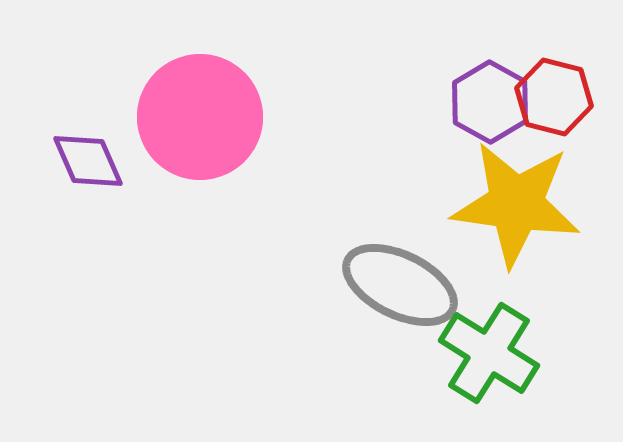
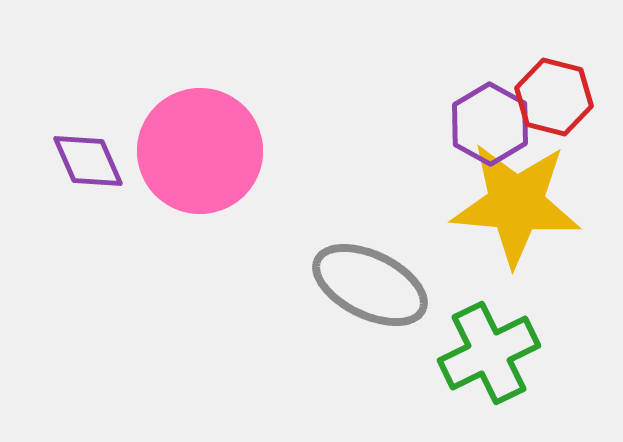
purple hexagon: moved 22 px down
pink circle: moved 34 px down
yellow star: rotated 3 degrees counterclockwise
gray ellipse: moved 30 px left
green cross: rotated 32 degrees clockwise
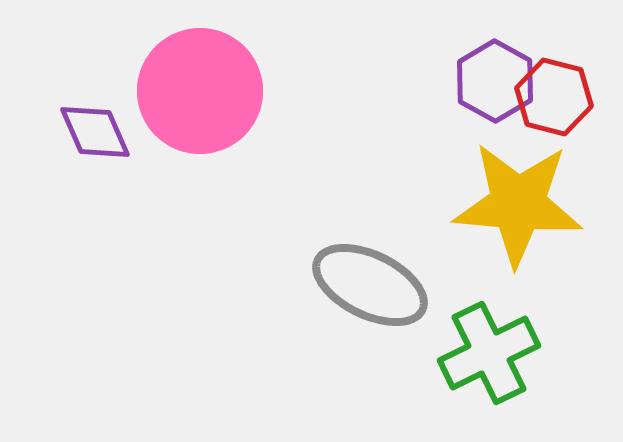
purple hexagon: moved 5 px right, 43 px up
pink circle: moved 60 px up
purple diamond: moved 7 px right, 29 px up
yellow star: moved 2 px right
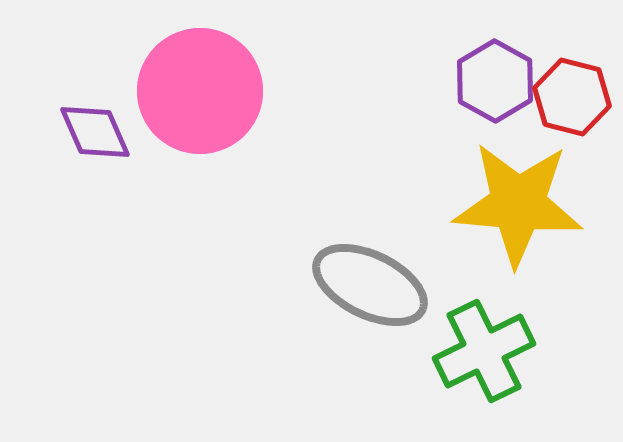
red hexagon: moved 18 px right
green cross: moved 5 px left, 2 px up
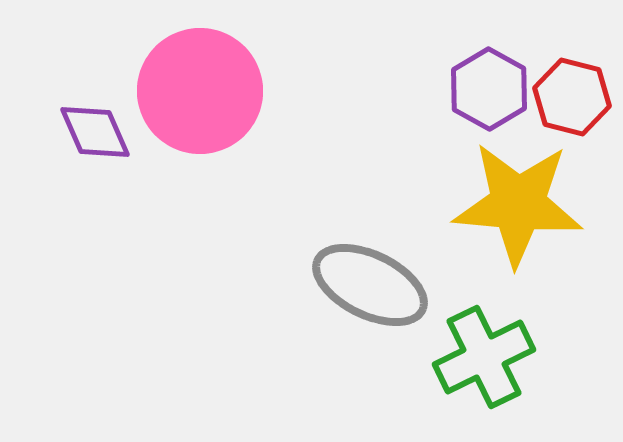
purple hexagon: moved 6 px left, 8 px down
green cross: moved 6 px down
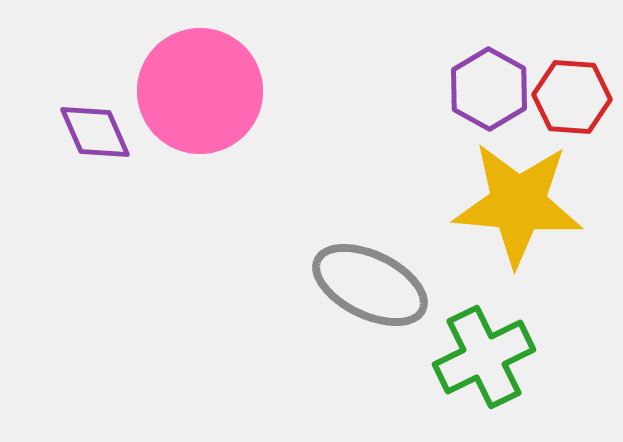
red hexagon: rotated 10 degrees counterclockwise
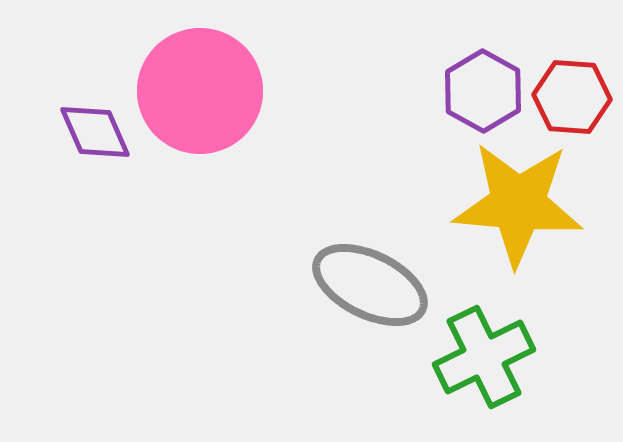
purple hexagon: moved 6 px left, 2 px down
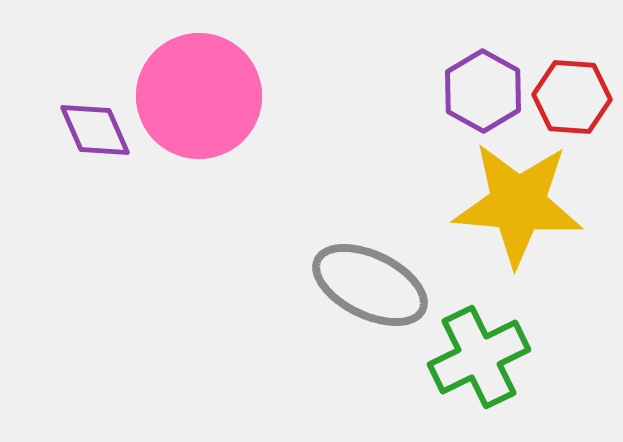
pink circle: moved 1 px left, 5 px down
purple diamond: moved 2 px up
green cross: moved 5 px left
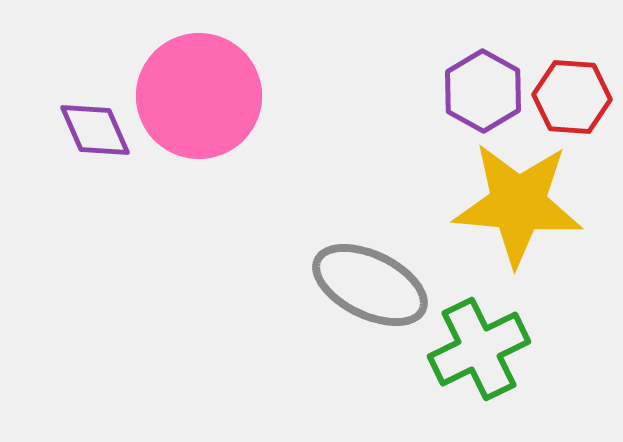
green cross: moved 8 px up
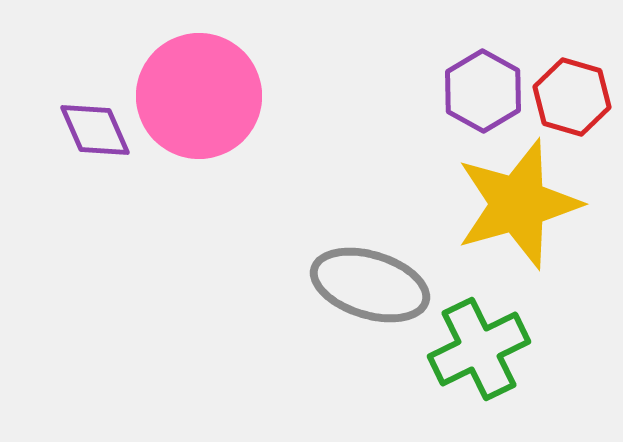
red hexagon: rotated 12 degrees clockwise
yellow star: rotated 21 degrees counterclockwise
gray ellipse: rotated 9 degrees counterclockwise
